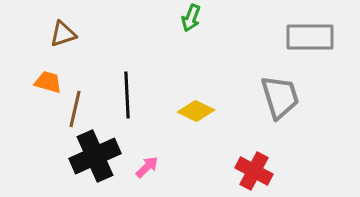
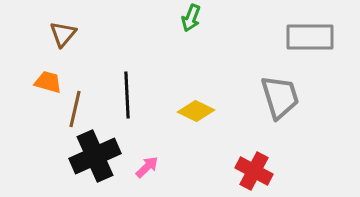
brown triangle: rotated 32 degrees counterclockwise
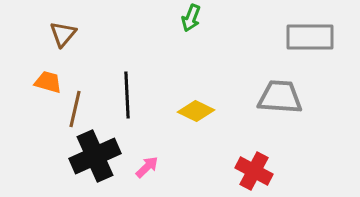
gray trapezoid: rotated 69 degrees counterclockwise
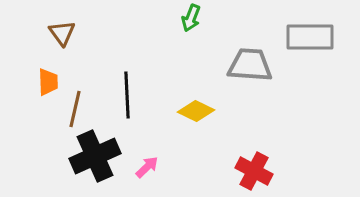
brown triangle: moved 1 px left, 1 px up; rotated 16 degrees counterclockwise
orange trapezoid: rotated 72 degrees clockwise
gray trapezoid: moved 30 px left, 32 px up
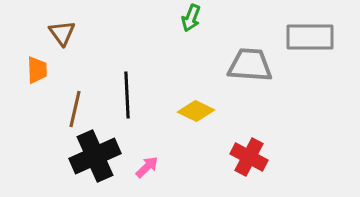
orange trapezoid: moved 11 px left, 12 px up
red cross: moved 5 px left, 14 px up
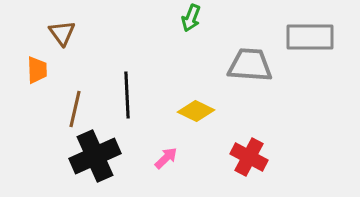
pink arrow: moved 19 px right, 9 px up
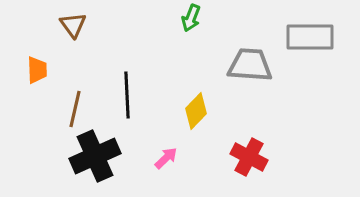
brown triangle: moved 11 px right, 8 px up
yellow diamond: rotated 72 degrees counterclockwise
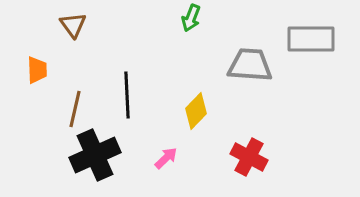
gray rectangle: moved 1 px right, 2 px down
black cross: moved 1 px up
